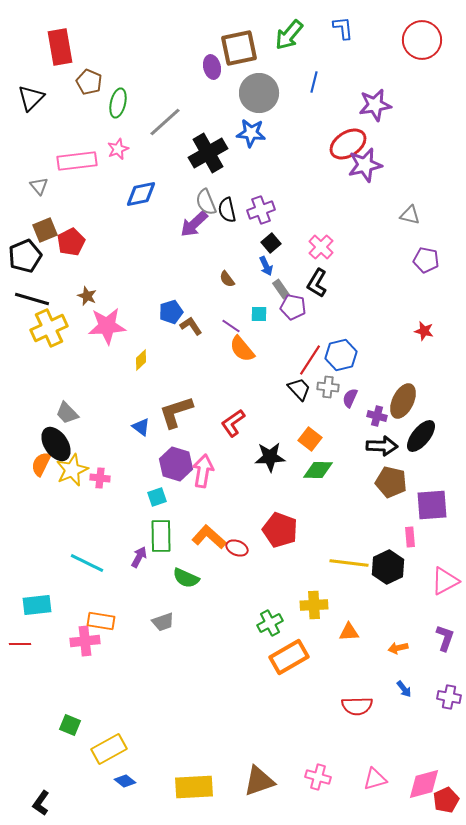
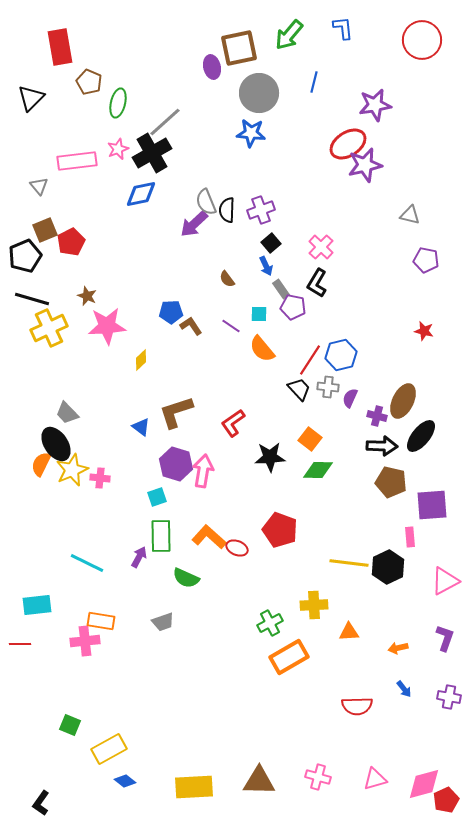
black cross at (208, 153): moved 56 px left
black semicircle at (227, 210): rotated 15 degrees clockwise
blue pentagon at (171, 312): rotated 15 degrees clockwise
orange semicircle at (242, 349): moved 20 px right
brown triangle at (259, 781): rotated 20 degrees clockwise
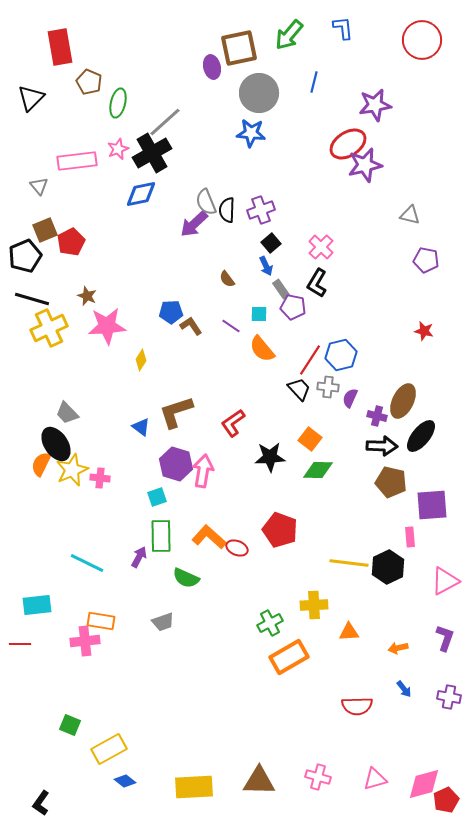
yellow diamond at (141, 360): rotated 15 degrees counterclockwise
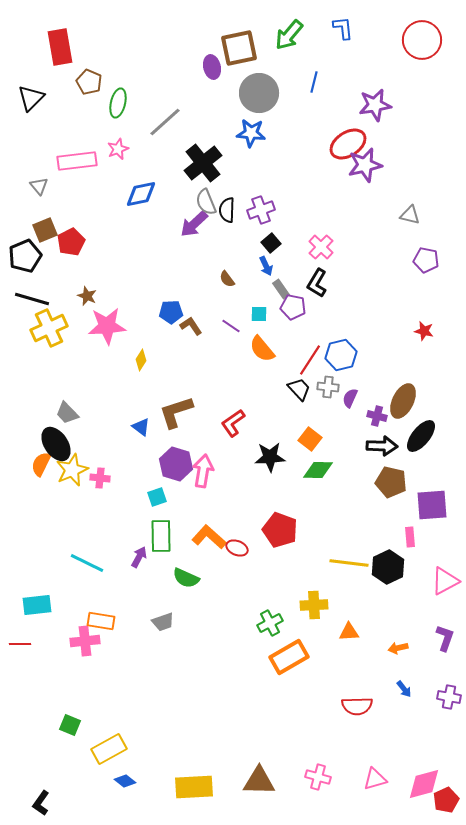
black cross at (152, 153): moved 51 px right, 10 px down; rotated 9 degrees counterclockwise
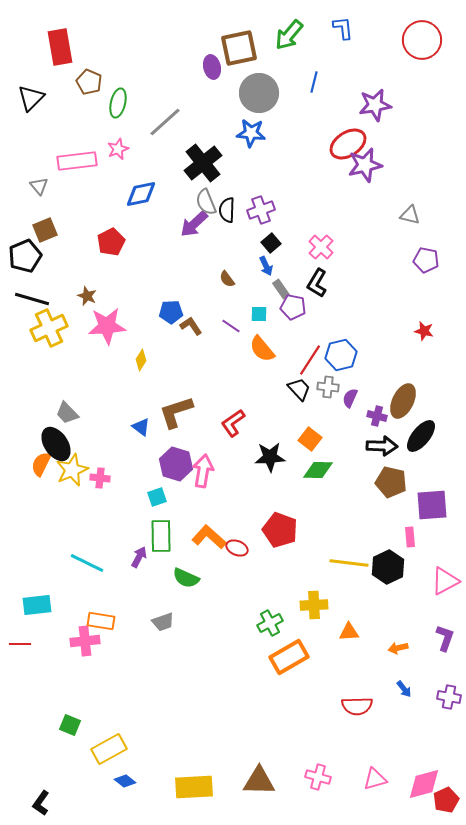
red pentagon at (71, 242): moved 40 px right
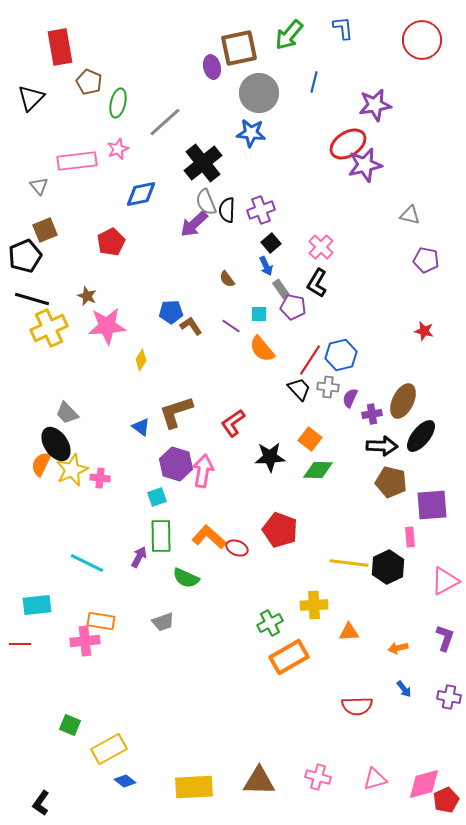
purple cross at (377, 416): moved 5 px left, 2 px up; rotated 24 degrees counterclockwise
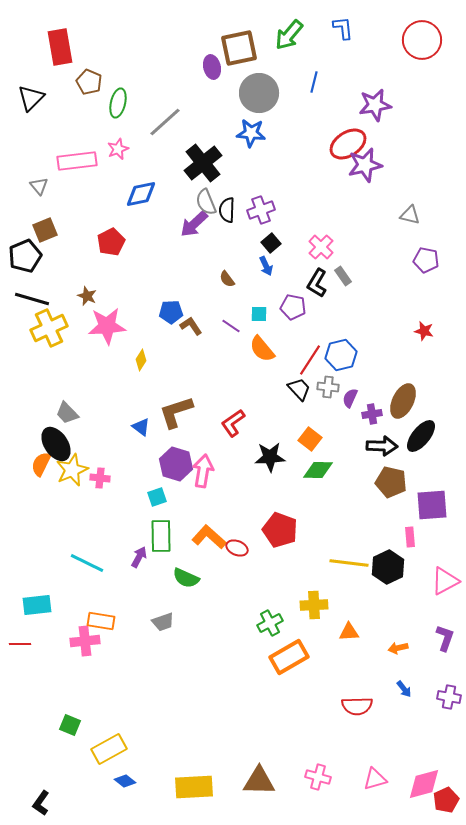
gray rectangle at (281, 289): moved 62 px right, 13 px up
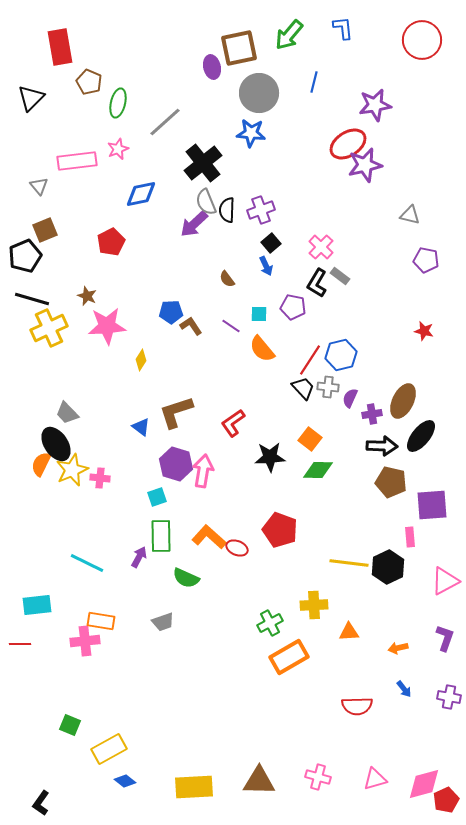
gray rectangle at (343, 276): moved 3 px left; rotated 18 degrees counterclockwise
black trapezoid at (299, 389): moved 4 px right, 1 px up
